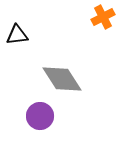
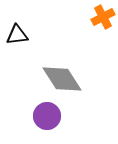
purple circle: moved 7 px right
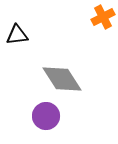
purple circle: moved 1 px left
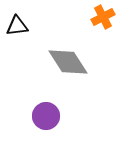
black triangle: moved 9 px up
gray diamond: moved 6 px right, 17 px up
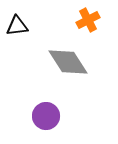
orange cross: moved 15 px left, 3 px down
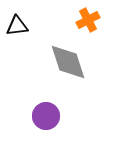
gray diamond: rotated 15 degrees clockwise
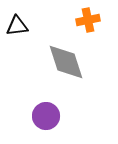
orange cross: rotated 15 degrees clockwise
gray diamond: moved 2 px left
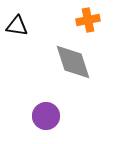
black triangle: rotated 15 degrees clockwise
gray diamond: moved 7 px right
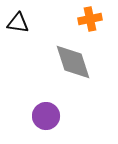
orange cross: moved 2 px right, 1 px up
black triangle: moved 1 px right, 3 px up
